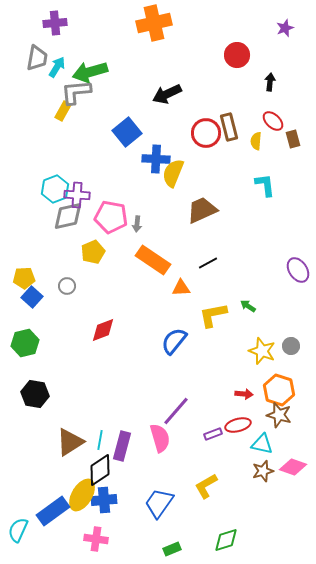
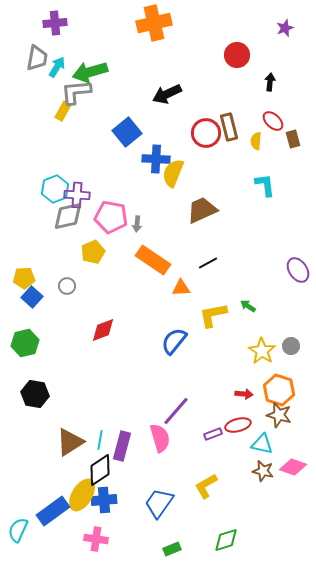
yellow star at (262, 351): rotated 12 degrees clockwise
brown star at (263, 471): rotated 30 degrees clockwise
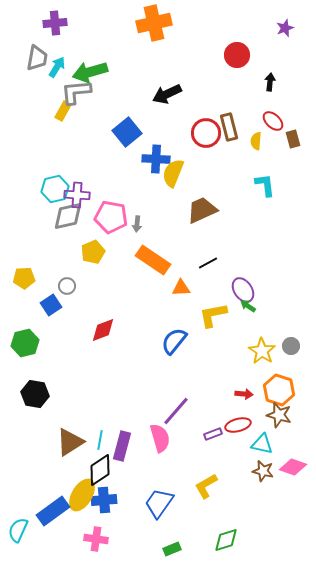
cyan hexagon at (55, 189): rotated 8 degrees clockwise
purple ellipse at (298, 270): moved 55 px left, 20 px down
blue square at (32, 297): moved 19 px right, 8 px down; rotated 15 degrees clockwise
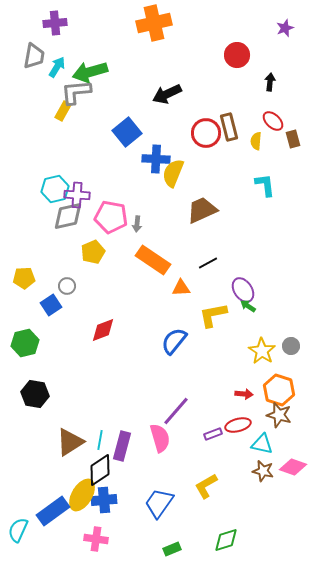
gray trapezoid at (37, 58): moved 3 px left, 2 px up
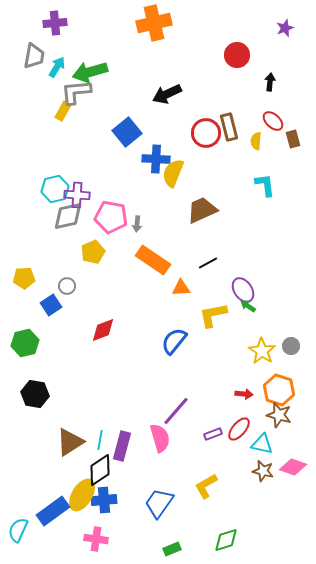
red ellipse at (238, 425): moved 1 px right, 4 px down; rotated 35 degrees counterclockwise
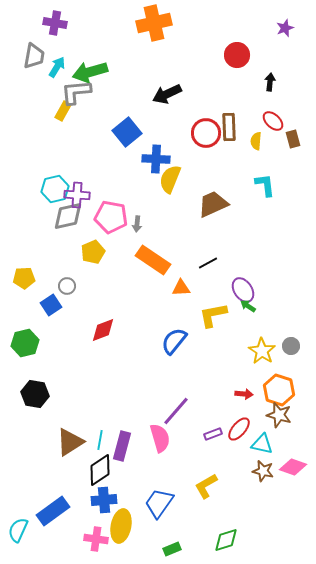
purple cross at (55, 23): rotated 15 degrees clockwise
brown rectangle at (229, 127): rotated 12 degrees clockwise
yellow semicircle at (173, 173): moved 3 px left, 6 px down
brown trapezoid at (202, 210): moved 11 px right, 6 px up
yellow ellipse at (82, 495): moved 39 px right, 31 px down; rotated 20 degrees counterclockwise
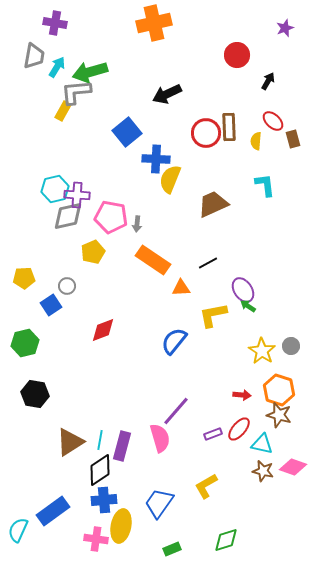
black arrow at (270, 82): moved 2 px left, 1 px up; rotated 24 degrees clockwise
red arrow at (244, 394): moved 2 px left, 1 px down
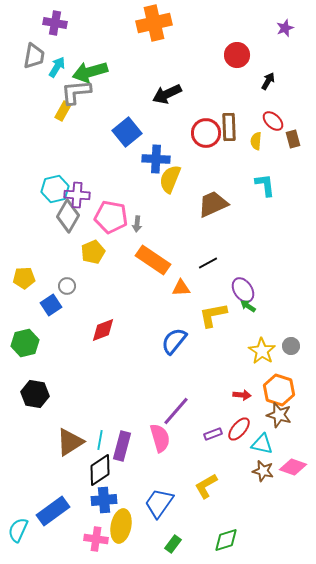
gray diamond at (68, 216): rotated 48 degrees counterclockwise
green rectangle at (172, 549): moved 1 px right, 5 px up; rotated 30 degrees counterclockwise
